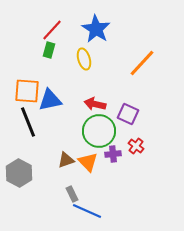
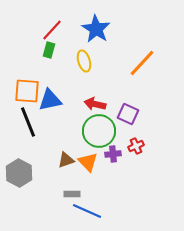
yellow ellipse: moved 2 px down
red cross: rotated 28 degrees clockwise
gray rectangle: rotated 63 degrees counterclockwise
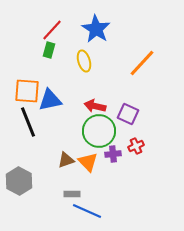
red arrow: moved 2 px down
gray hexagon: moved 8 px down
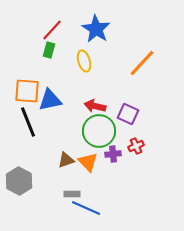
blue line: moved 1 px left, 3 px up
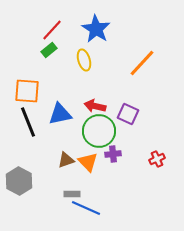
green rectangle: rotated 35 degrees clockwise
yellow ellipse: moved 1 px up
blue triangle: moved 10 px right, 14 px down
red cross: moved 21 px right, 13 px down
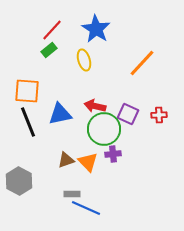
green circle: moved 5 px right, 2 px up
red cross: moved 2 px right, 44 px up; rotated 21 degrees clockwise
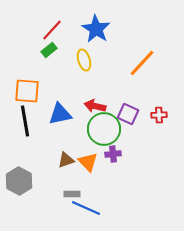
black line: moved 3 px left, 1 px up; rotated 12 degrees clockwise
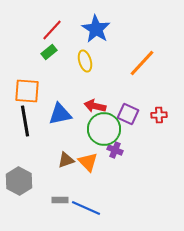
green rectangle: moved 2 px down
yellow ellipse: moved 1 px right, 1 px down
purple cross: moved 2 px right, 4 px up; rotated 28 degrees clockwise
gray rectangle: moved 12 px left, 6 px down
